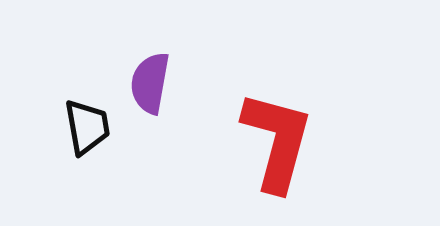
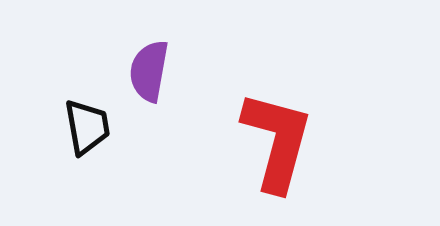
purple semicircle: moved 1 px left, 12 px up
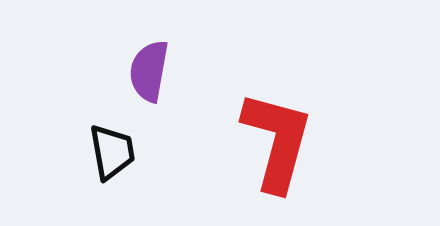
black trapezoid: moved 25 px right, 25 px down
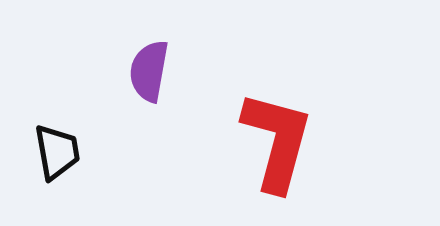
black trapezoid: moved 55 px left
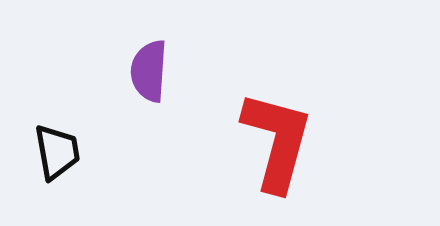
purple semicircle: rotated 6 degrees counterclockwise
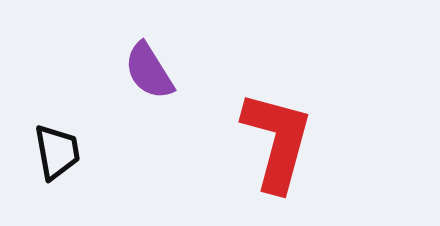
purple semicircle: rotated 36 degrees counterclockwise
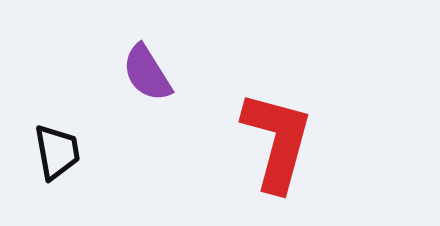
purple semicircle: moved 2 px left, 2 px down
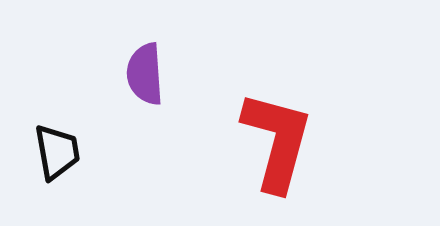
purple semicircle: moved 2 px left, 1 px down; rotated 28 degrees clockwise
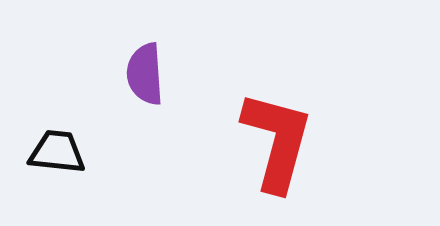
black trapezoid: rotated 74 degrees counterclockwise
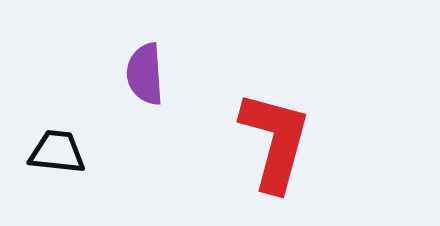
red L-shape: moved 2 px left
